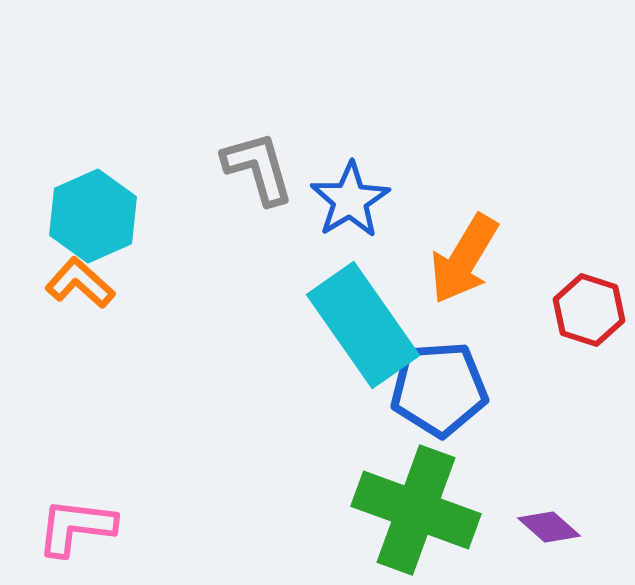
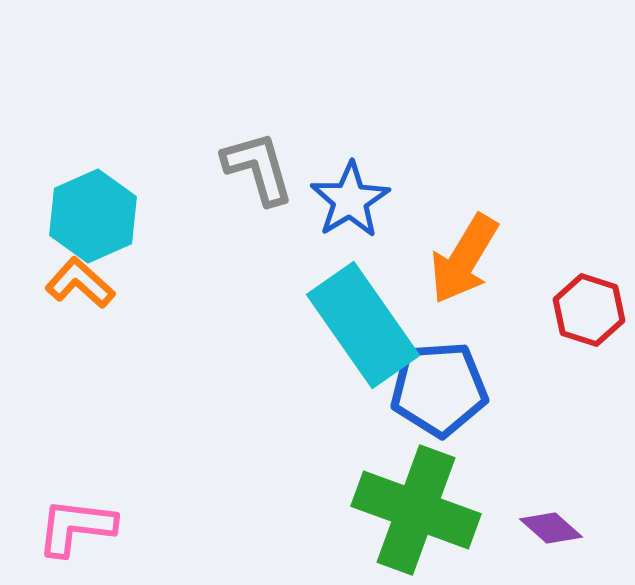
purple diamond: moved 2 px right, 1 px down
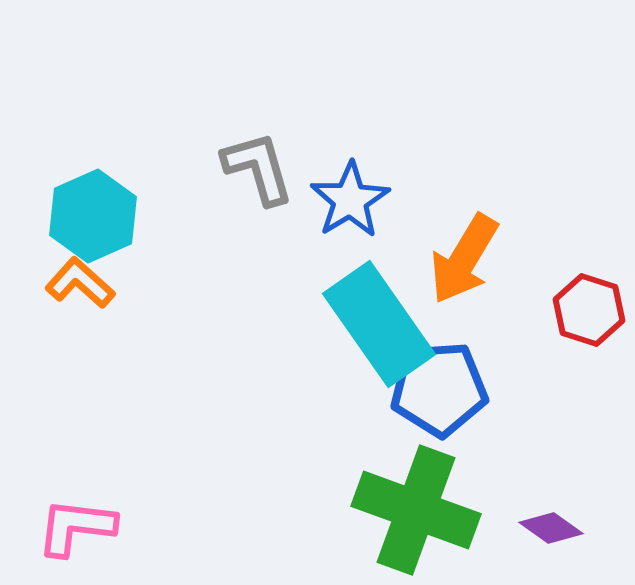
cyan rectangle: moved 16 px right, 1 px up
purple diamond: rotated 6 degrees counterclockwise
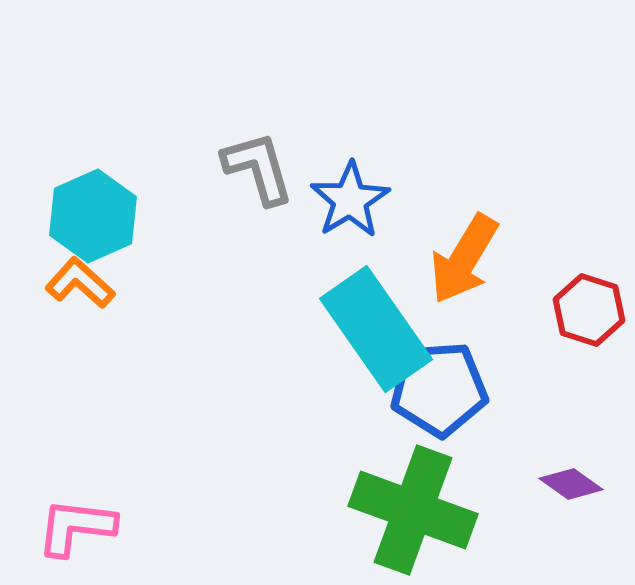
cyan rectangle: moved 3 px left, 5 px down
green cross: moved 3 px left
purple diamond: moved 20 px right, 44 px up
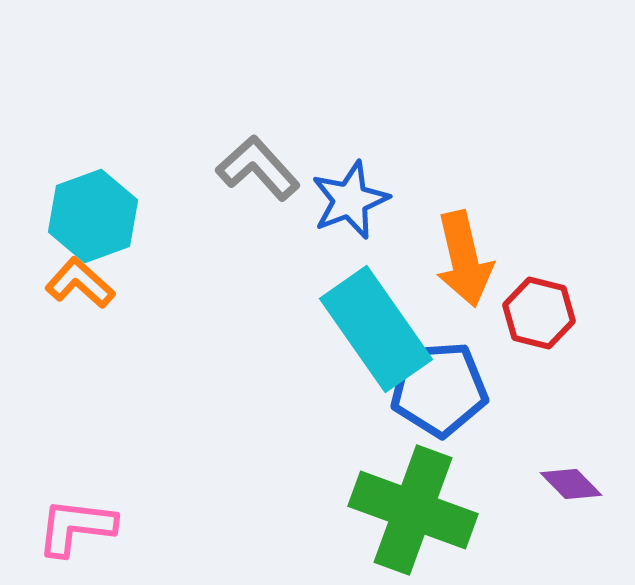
gray L-shape: rotated 26 degrees counterclockwise
blue star: rotated 10 degrees clockwise
cyan hexagon: rotated 4 degrees clockwise
orange arrow: rotated 44 degrees counterclockwise
red hexagon: moved 50 px left, 3 px down; rotated 4 degrees counterclockwise
purple diamond: rotated 10 degrees clockwise
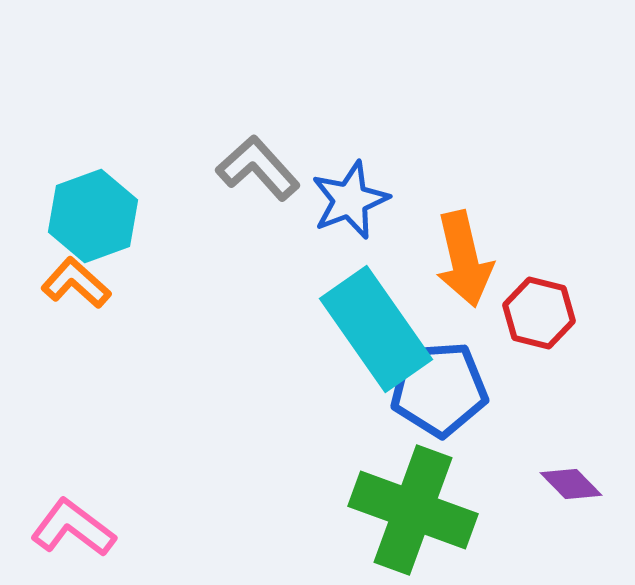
orange L-shape: moved 4 px left
pink L-shape: moved 3 px left, 1 px down; rotated 30 degrees clockwise
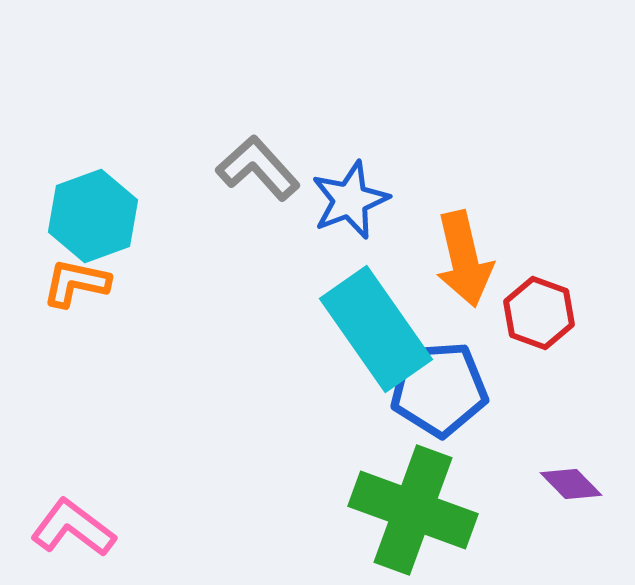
orange L-shape: rotated 30 degrees counterclockwise
red hexagon: rotated 6 degrees clockwise
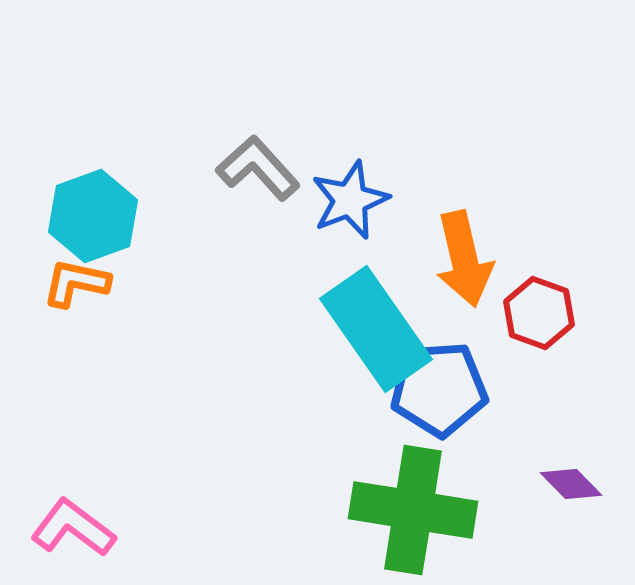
green cross: rotated 11 degrees counterclockwise
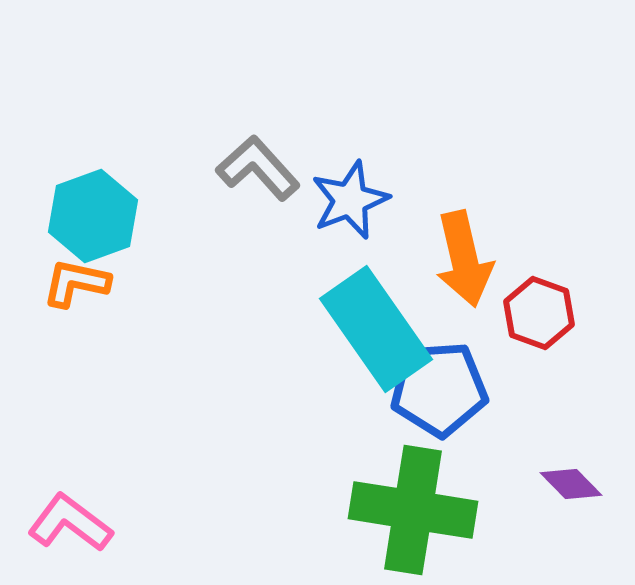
pink L-shape: moved 3 px left, 5 px up
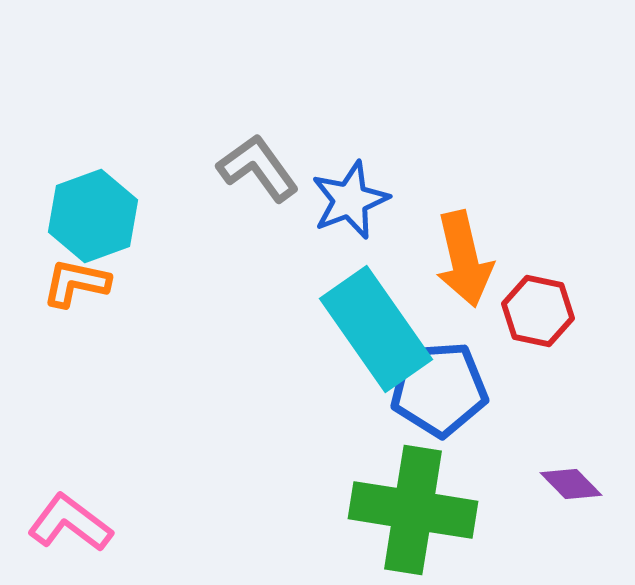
gray L-shape: rotated 6 degrees clockwise
red hexagon: moved 1 px left, 2 px up; rotated 8 degrees counterclockwise
